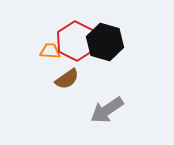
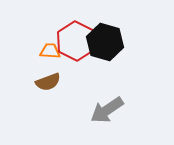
brown semicircle: moved 19 px left, 3 px down; rotated 15 degrees clockwise
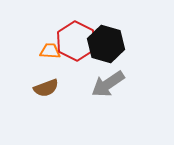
black hexagon: moved 1 px right, 2 px down
brown semicircle: moved 2 px left, 6 px down
gray arrow: moved 1 px right, 26 px up
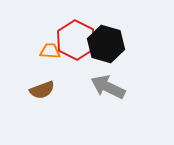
red hexagon: moved 1 px up
gray arrow: moved 3 px down; rotated 60 degrees clockwise
brown semicircle: moved 4 px left, 2 px down
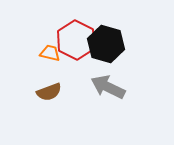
orange trapezoid: moved 2 px down; rotated 10 degrees clockwise
brown semicircle: moved 7 px right, 2 px down
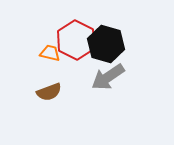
gray arrow: moved 10 px up; rotated 60 degrees counterclockwise
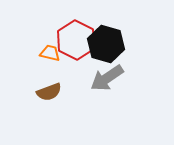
gray arrow: moved 1 px left, 1 px down
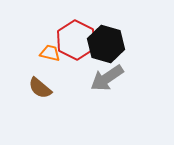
brown semicircle: moved 9 px left, 4 px up; rotated 60 degrees clockwise
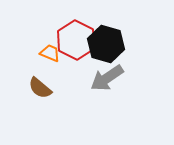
orange trapezoid: rotated 10 degrees clockwise
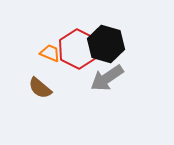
red hexagon: moved 2 px right, 9 px down
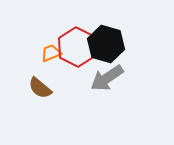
red hexagon: moved 1 px left, 2 px up
orange trapezoid: moved 1 px right; rotated 45 degrees counterclockwise
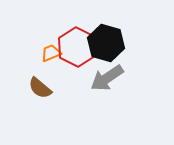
black hexagon: moved 1 px up
